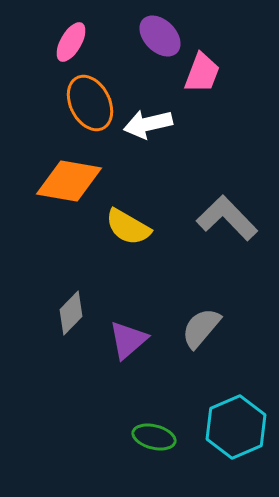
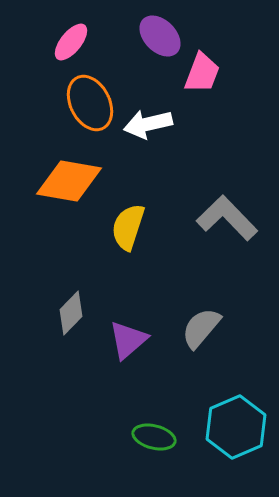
pink ellipse: rotated 9 degrees clockwise
yellow semicircle: rotated 78 degrees clockwise
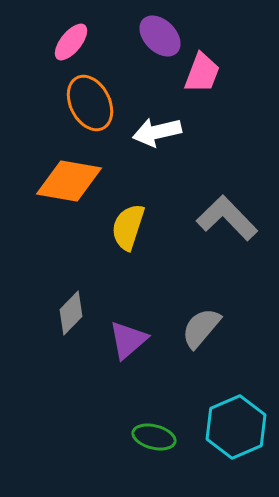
white arrow: moved 9 px right, 8 px down
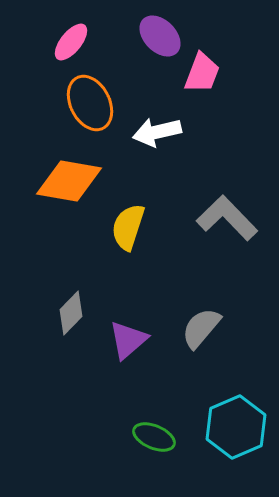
green ellipse: rotated 9 degrees clockwise
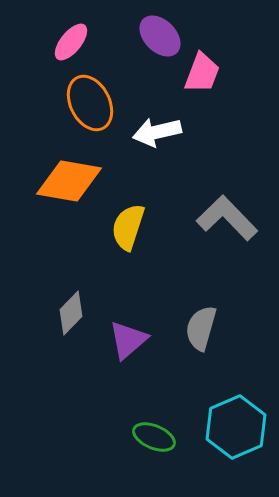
gray semicircle: rotated 24 degrees counterclockwise
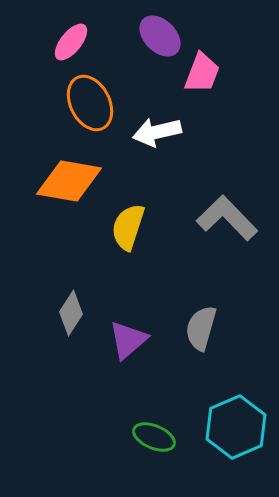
gray diamond: rotated 12 degrees counterclockwise
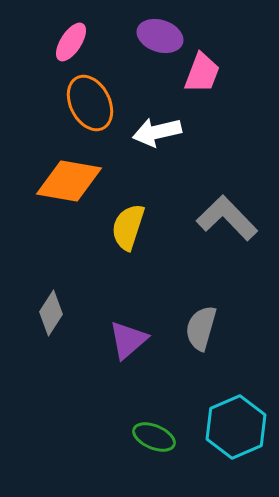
purple ellipse: rotated 27 degrees counterclockwise
pink ellipse: rotated 6 degrees counterclockwise
gray diamond: moved 20 px left
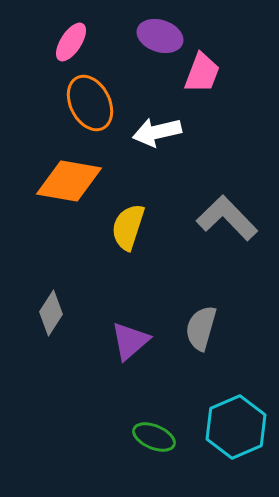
purple triangle: moved 2 px right, 1 px down
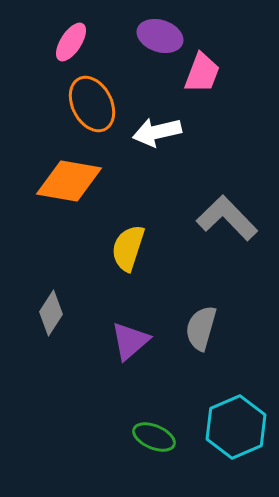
orange ellipse: moved 2 px right, 1 px down
yellow semicircle: moved 21 px down
